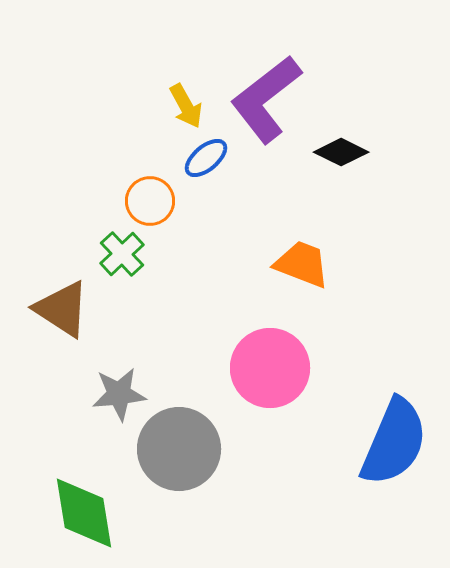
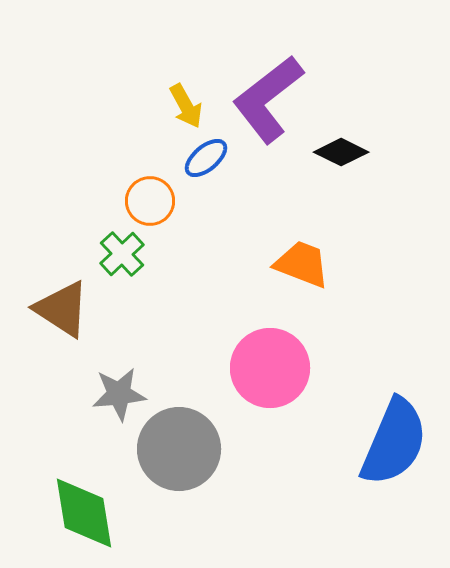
purple L-shape: moved 2 px right
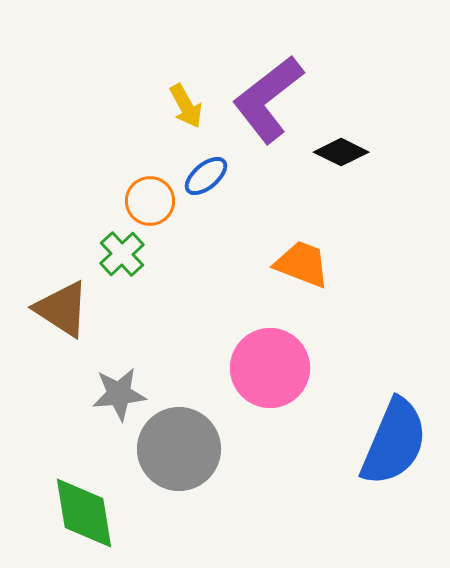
blue ellipse: moved 18 px down
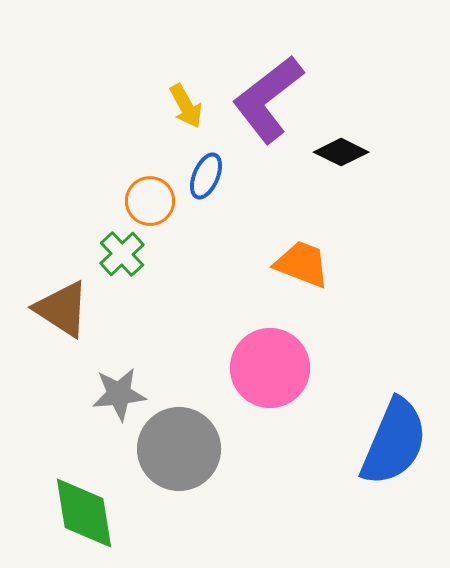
blue ellipse: rotated 27 degrees counterclockwise
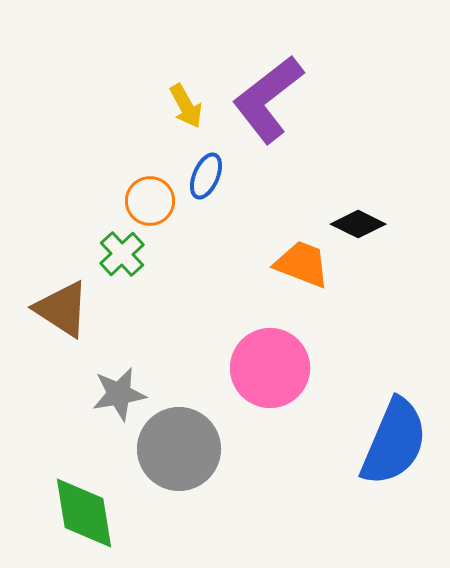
black diamond: moved 17 px right, 72 px down
gray star: rotated 4 degrees counterclockwise
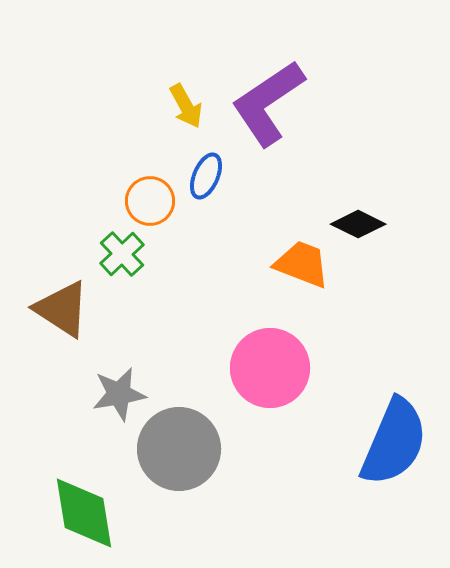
purple L-shape: moved 4 px down; rotated 4 degrees clockwise
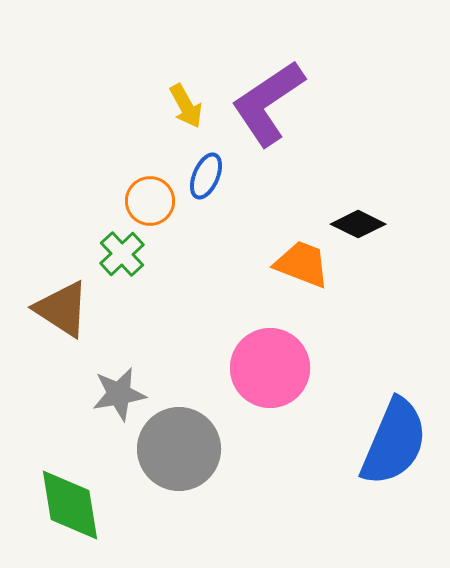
green diamond: moved 14 px left, 8 px up
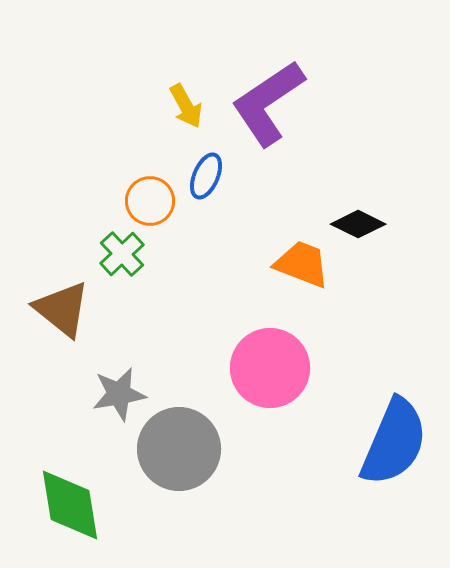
brown triangle: rotated 6 degrees clockwise
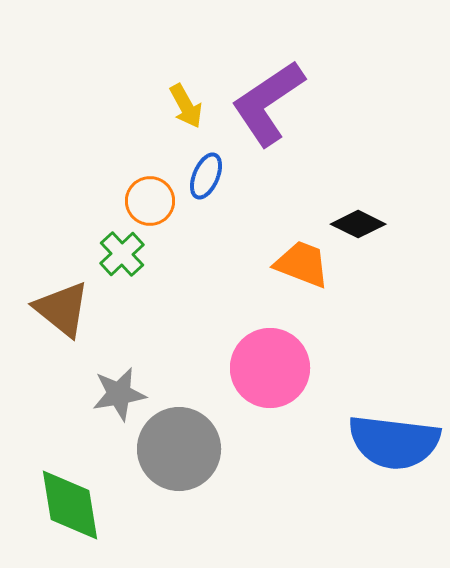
blue semicircle: rotated 74 degrees clockwise
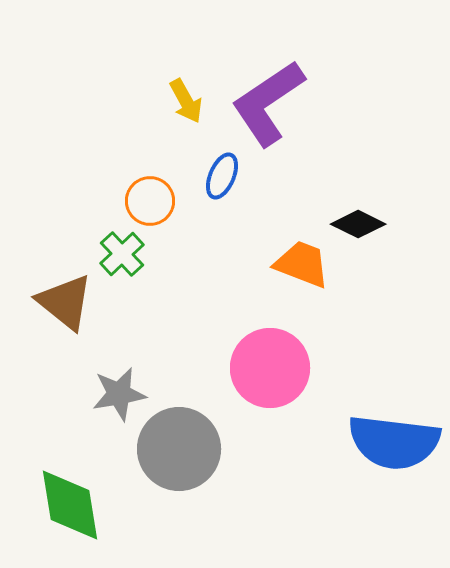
yellow arrow: moved 5 px up
blue ellipse: moved 16 px right
brown triangle: moved 3 px right, 7 px up
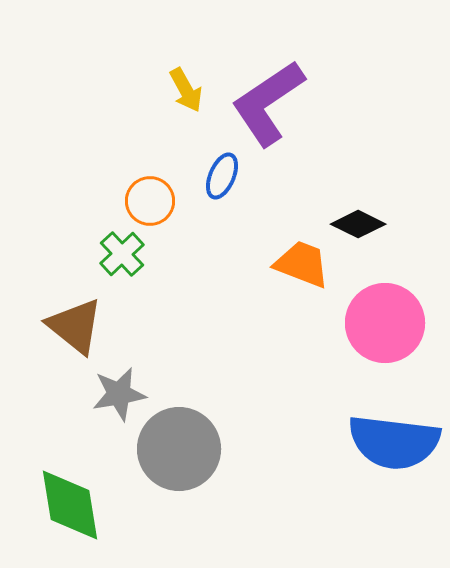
yellow arrow: moved 11 px up
brown triangle: moved 10 px right, 24 px down
pink circle: moved 115 px right, 45 px up
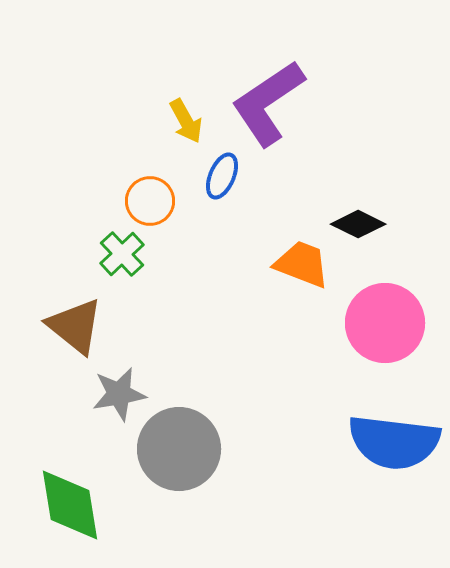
yellow arrow: moved 31 px down
